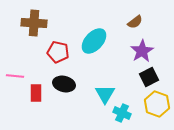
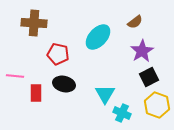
cyan ellipse: moved 4 px right, 4 px up
red pentagon: moved 2 px down
yellow hexagon: moved 1 px down
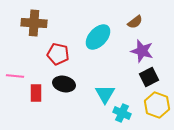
purple star: rotated 25 degrees counterclockwise
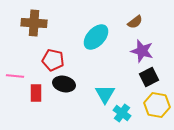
cyan ellipse: moved 2 px left
red pentagon: moved 5 px left, 6 px down
yellow hexagon: rotated 10 degrees counterclockwise
cyan cross: rotated 12 degrees clockwise
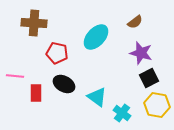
purple star: moved 1 px left, 2 px down
red pentagon: moved 4 px right, 7 px up
black square: moved 1 px down
black ellipse: rotated 15 degrees clockwise
cyan triangle: moved 8 px left, 3 px down; rotated 25 degrees counterclockwise
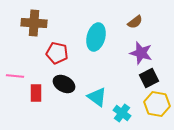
cyan ellipse: rotated 28 degrees counterclockwise
yellow hexagon: moved 1 px up
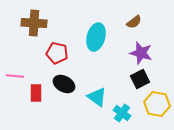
brown semicircle: moved 1 px left
black square: moved 9 px left, 1 px down
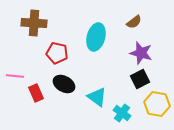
red rectangle: rotated 24 degrees counterclockwise
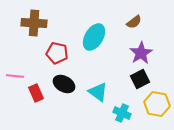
cyan ellipse: moved 2 px left; rotated 16 degrees clockwise
purple star: rotated 25 degrees clockwise
cyan triangle: moved 1 px right, 5 px up
cyan cross: rotated 12 degrees counterclockwise
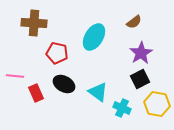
cyan cross: moved 5 px up
